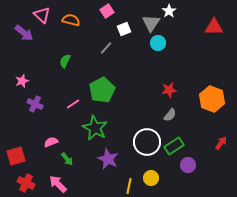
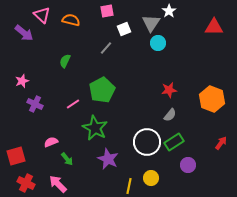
pink square: rotated 24 degrees clockwise
green rectangle: moved 4 px up
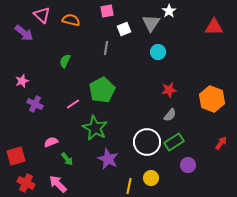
cyan circle: moved 9 px down
gray line: rotated 32 degrees counterclockwise
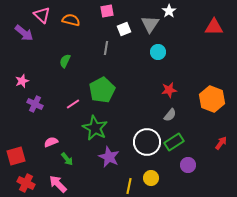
gray triangle: moved 1 px left, 1 px down
purple star: moved 1 px right, 2 px up
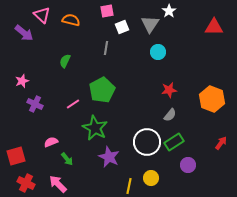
white square: moved 2 px left, 2 px up
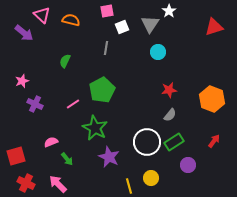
red triangle: rotated 18 degrees counterclockwise
red arrow: moved 7 px left, 2 px up
yellow line: rotated 28 degrees counterclockwise
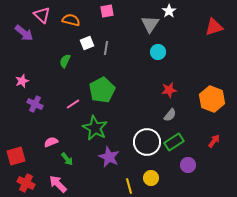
white square: moved 35 px left, 16 px down
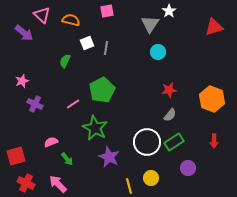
red arrow: rotated 144 degrees clockwise
purple circle: moved 3 px down
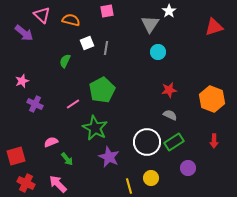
gray semicircle: rotated 104 degrees counterclockwise
